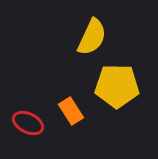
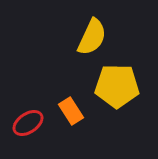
red ellipse: rotated 60 degrees counterclockwise
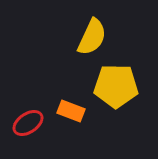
yellow pentagon: moved 1 px left
orange rectangle: rotated 36 degrees counterclockwise
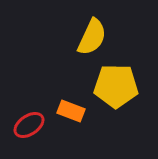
red ellipse: moved 1 px right, 2 px down
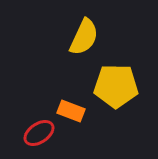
yellow semicircle: moved 8 px left
red ellipse: moved 10 px right, 8 px down
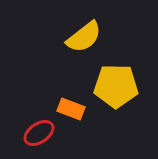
yellow semicircle: rotated 27 degrees clockwise
orange rectangle: moved 2 px up
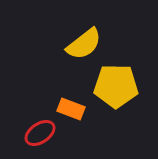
yellow semicircle: moved 7 px down
red ellipse: moved 1 px right
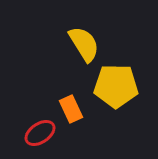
yellow semicircle: rotated 84 degrees counterclockwise
orange rectangle: rotated 44 degrees clockwise
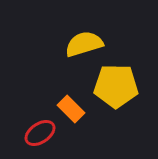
yellow semicircle: rotated 75 degrees counterclockwise
orange rectangle: rotated 20 degrees counterclockwise
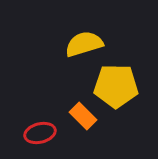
orange rectangle: moved 12 px right, 7 px down
red ellipse: rotated 20 degrees clockwise
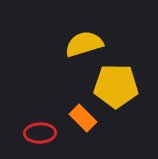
orange rectangle: moved 2 px down
red ellipse: rotated 12 degrees clockwise
